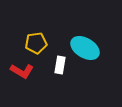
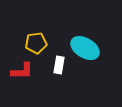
white rectangle: moved 1 px left
red L-shape: rotated 30 degrees counterclockwise
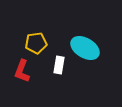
red L-shape: rotated 110 degrees clockwise
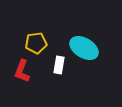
cyan ellipse: moved 1 px left
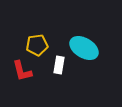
yellow pentagon: moved 1 px right, 2 px down
red L-shape: rotated 35 degrees counterclockwise
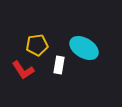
red L-shape: moved 1 px right, 1 px up; rotated 20 degrees counterclockwise
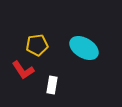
white rectangle: moved 7 px left, 20 px down
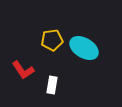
yellow pentagon: moved 15 px right, 5 px up
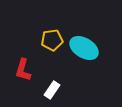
red L-shape: rotated 50 degrees clockwise
white rectangle: moved 5 px down; rotated 24 degrees clockwise
